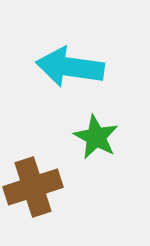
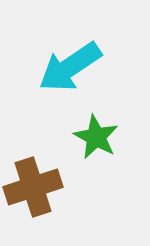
cyan arrow: rotated 42 degrees counterclockwise
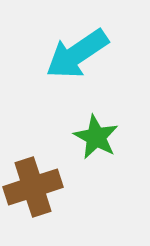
cyan arrow: moved 7 px right, 13 px up
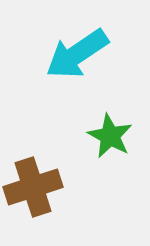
green star: moved 14 px right, 1 px up
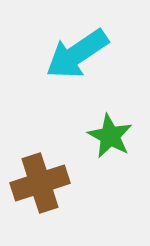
brown cross: moved 7 px right, 4 px up
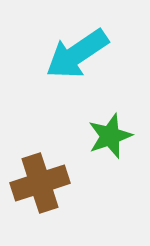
green star: rotated 24 degrees clockwise
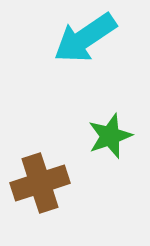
cyan arrow: moved 8 px right, 16 px up
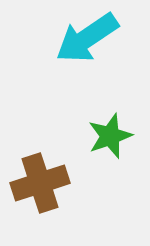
cyan arrow: moved 2 px right
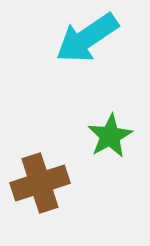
green star: rotated 9 degrees counterclockwise
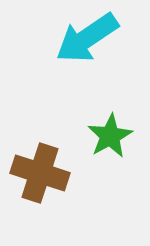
brown cross: moved 10 px up; rotated 36 degrees clockwise
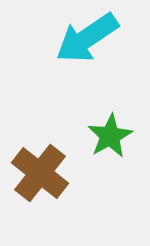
brown cross: rotated 20 degrees clockwise
